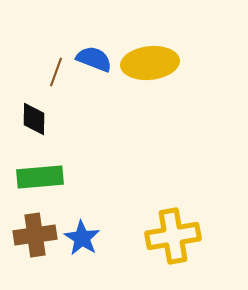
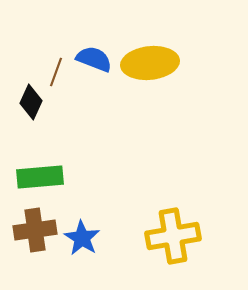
black diamond: moved 3 px left, 17 px up; rotated 24 degrees clockwise
brown cross: moved 5 px up
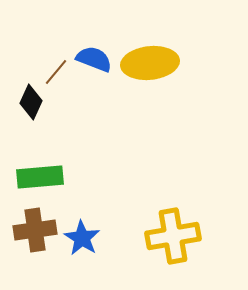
brown line: rotated 20 degrees clockwise
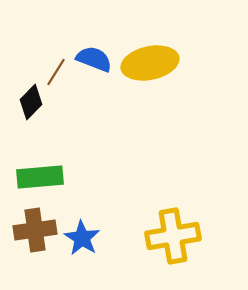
yellow ellipse: rotated 6 degrees counterclockwise
brown line: rotated 8 degrees counterclockwise
black diamond: rotated 20 degrees clockwise
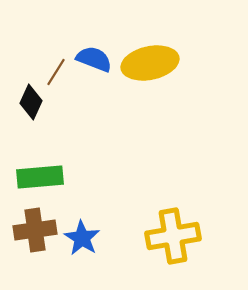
black diamond: rotated 20 degrees counterclockwise
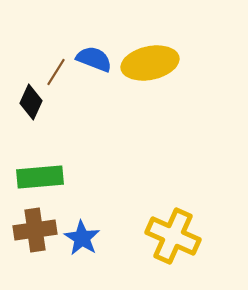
yellow cross: rotated 34 degrees clockwise
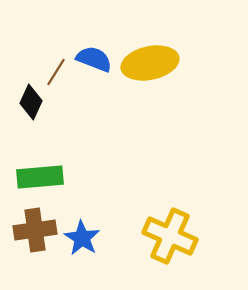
yellow cross: moved 3 px left
